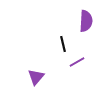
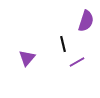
purple semicircle: rotated 15 degrees clockwise
purple triangle: moved 9 px left, 19 px up
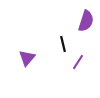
purple line: moved 1 px right; rotated 28 degrees counterclockwise
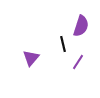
purple semicircle: moved 5 px left, 5 px down
purple triangle: moved 4 px right
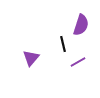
purple semicircle: moved 1 px up
purple line: rotated 28 degrees clockwise
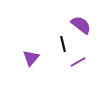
purple semicircle: rotated 70 degrees counterclockwise
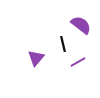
purple triangle: moved 5 px right
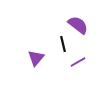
purple semicircle: moved 3 px left
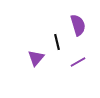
purple semicircle: rotated 35 degrees clockwise
black line: moved 6 px left, 2 px up
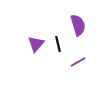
black line: moved 1 px right, 2 px down
purple triangle: moved 14 px up
